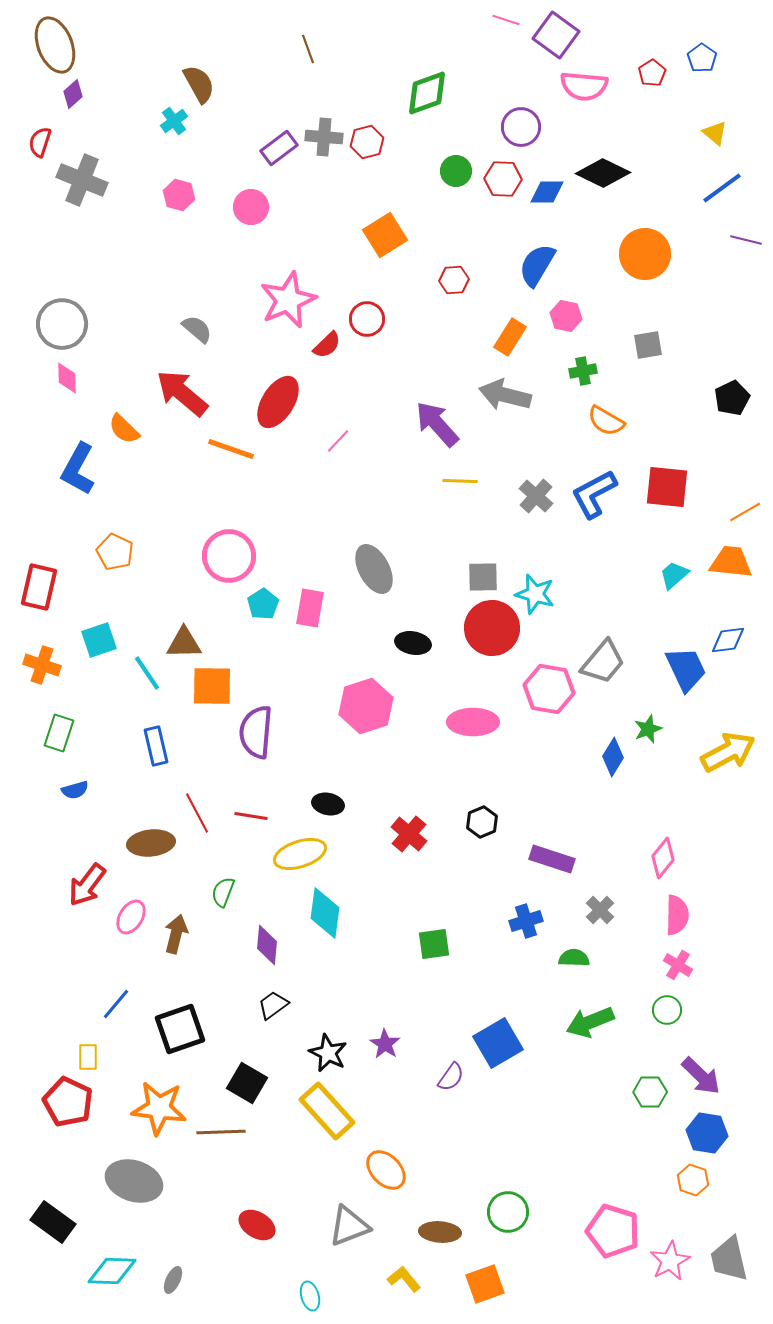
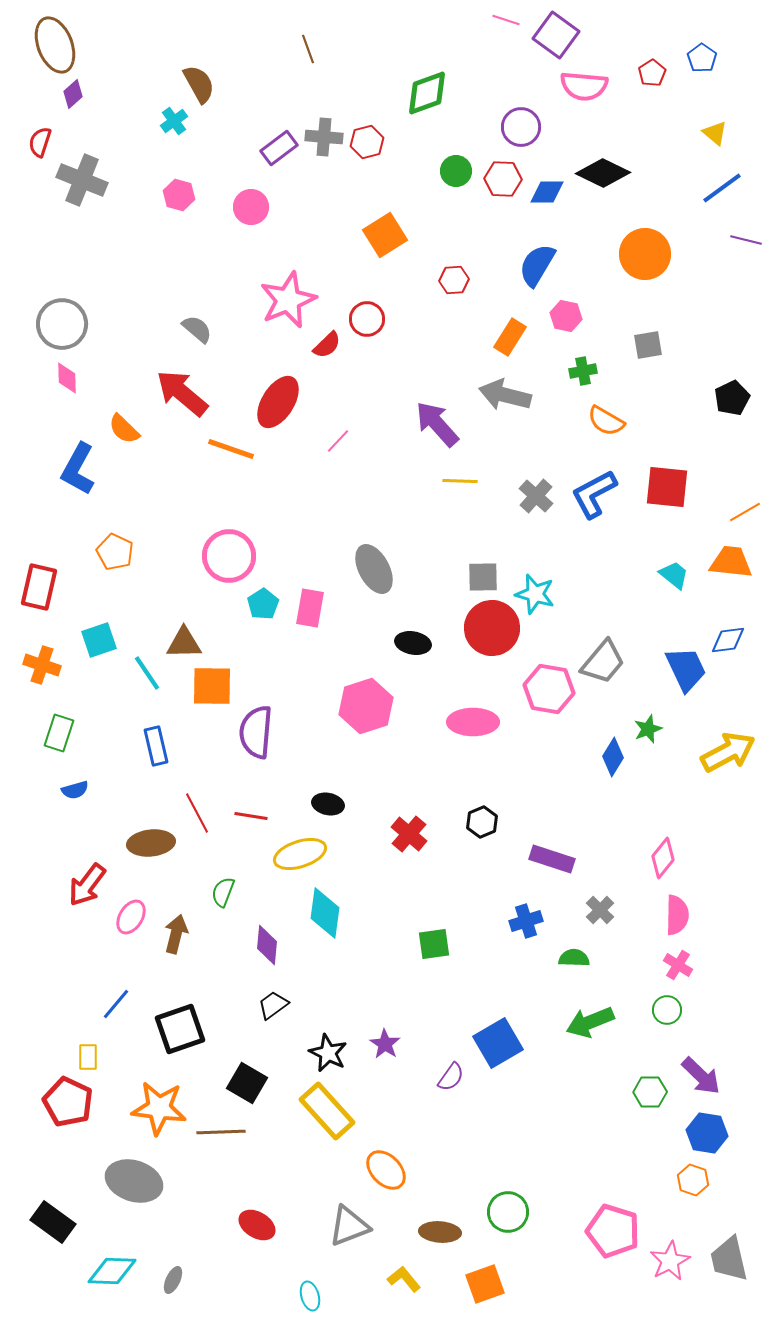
cyan trapezoid at (674, 575): rotated 80 degrees clockwise
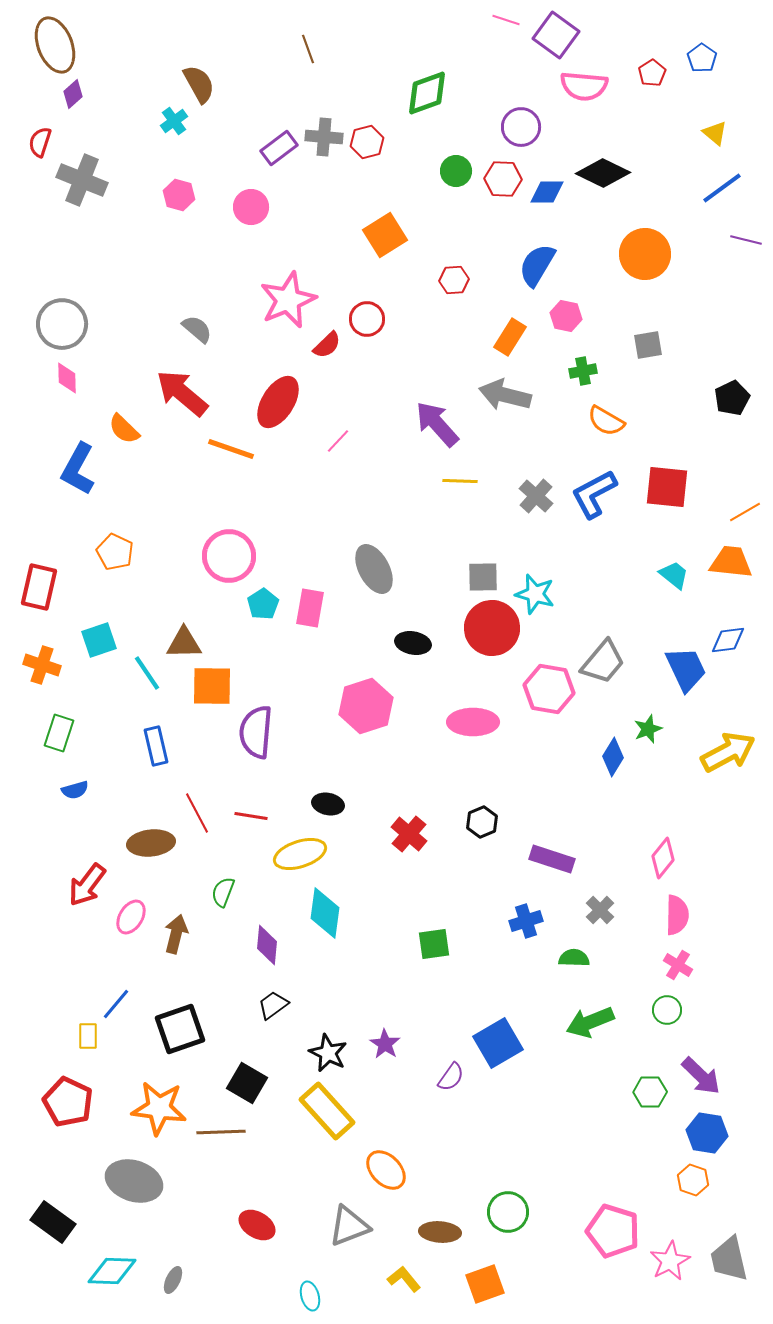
yellow rectangle at (88, 1057): moved 21 px up
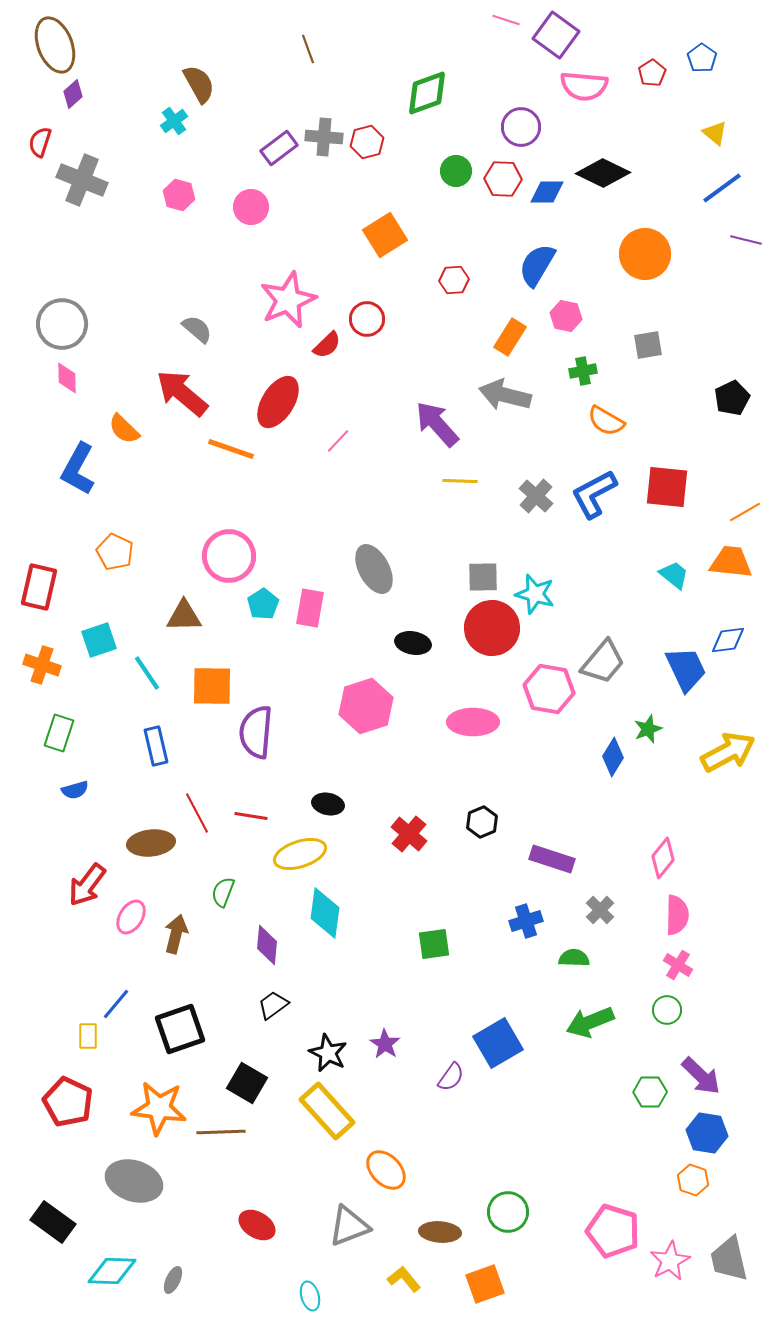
brown triangle at (184, 643): moved 27 px up
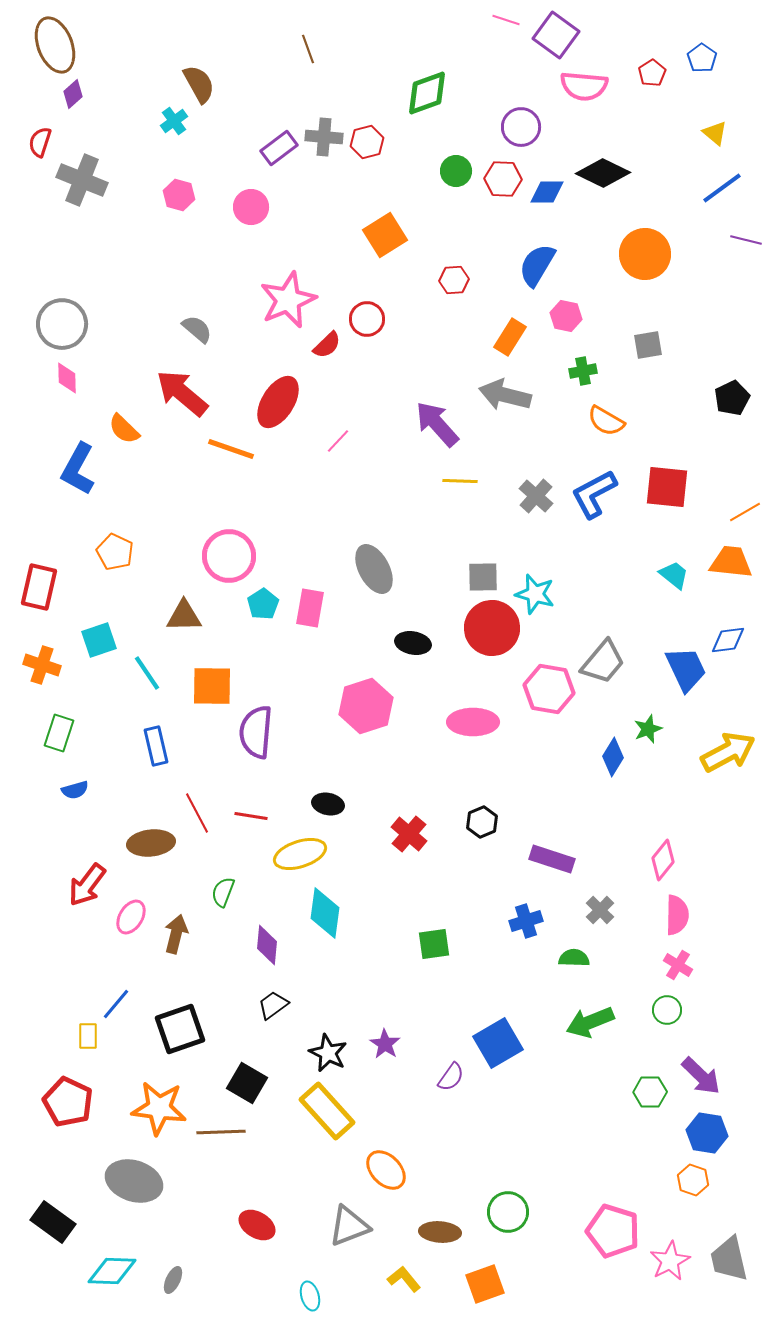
pink diamond at (663, 858): moved 2 px down
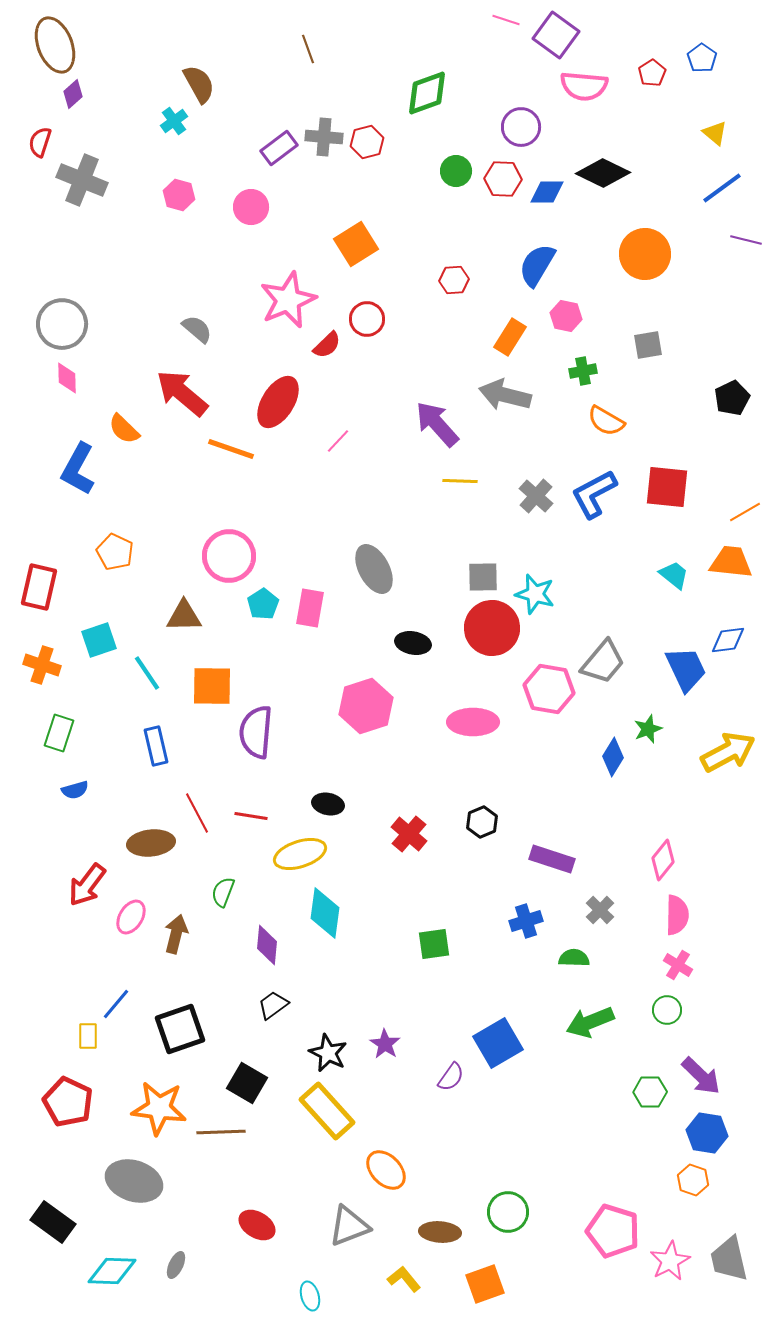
orange square at (385, 235): moved 29 px left, 9 px down
gray ellipse at (173, 1280): moved 3 px right, 15 px up
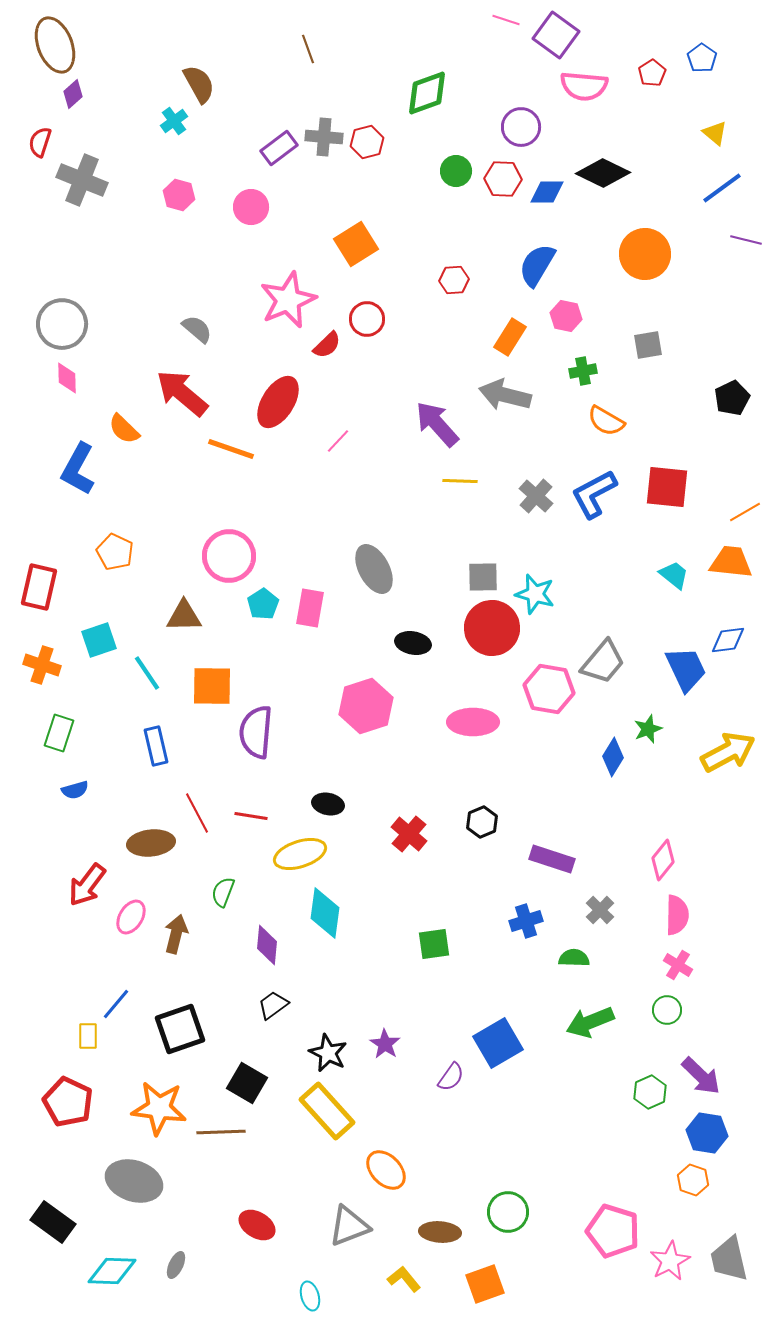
green hexagon at (650, 1092): rotated 24 degrees counterclockwise
